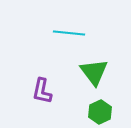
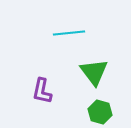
cyan line: rotated 12 degrees counterclockwise
green hexagon: rotated 20 degrees counterclockwise
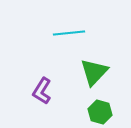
green triangle: rotated 20 degrees clockwise
purple L-shape: rotated 20 degrees clockwise
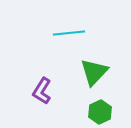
green hexagon: rotated 20 degrees clockwise
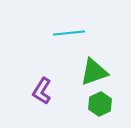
green triangle: rotated 28 degrees clockwise
green hexagon: moved 8 px up
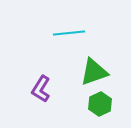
purple L-shape: moved 1 px left, 2 px up
